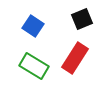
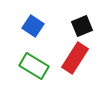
black square: moved 7 px down
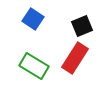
blue square: moved 7 px up
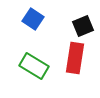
black square: moved 1 px right
red rectangle: rotated 24 degrees counterclockwise
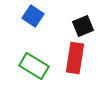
blue square: moved 3 px up
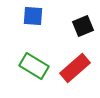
blue square: rotated 30 degrees counterclockwise
red rectangle: moved 10 px down; rotated 40 degrees clockwise
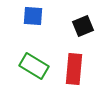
red rectangle: moved 1 px left, 1 px down; rotated 44 degrees counterclockwise
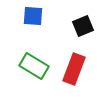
red rectangle: rotated 16 degrees clockwise
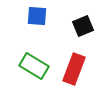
blue square: moved 4 px right
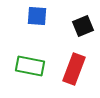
green rectangle: moved 4 px left; rotated 20 degrees counterclockwise
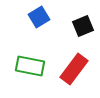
blue square: moved 2 px right, 1 px down; rotated 35 degrees counterclockwise
red rectangle: rotated 16 degrees clockwise
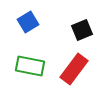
blue square: moved 11 px left, 5 px down
black square: moved 1 px left, 4 px down
